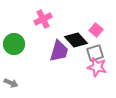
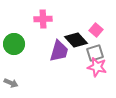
pink cross: rotated 24 degrees clockwise
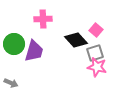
purple trapezoid: moved 25 px left
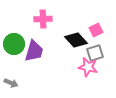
pink square: rotated 24 degrees clockwise
pink star: moved 9 px left
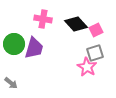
pink cross: rotated 12 degrees clockwise
black diamond: moved 16 px up
purple trapezoid: moved 3 px up
pink star: moved 1 px left; rotated 18 degrees clockwise
gray arrow: rotated 16 degrees clockwise
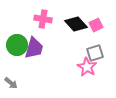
pink square: moved 5 px up
green circle: moved 3 px right, 1 px down
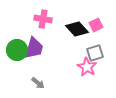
black diamond: moved 1 px right, 5 px down
green circle: moved 5 px down
gray arrow: moved 27 px right
